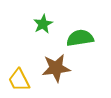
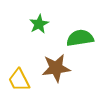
green star: moved 4 px left
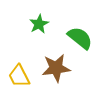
green semicircle: rotated 48 degrees clockwise
yellow trapezoid: moved 4 px up
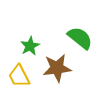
green star: moved 9 px left, 22 px down
brown star: moved 1 px right
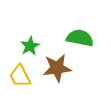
green semicircle: rotated 28 degrees counterclockwise
yellow trapezoid: moved 1 px right
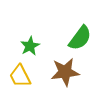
green semicircle: rotated 116 degrees clockwise
brown star: moved 8 px right, 4 px down
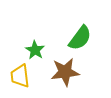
green star: moved 5 px right, 4 px down; rotated 12 degrees counterclockwise
yellow trapezoid: rotated 20 degrees clockwise
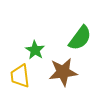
brown star: moved 2 px left
